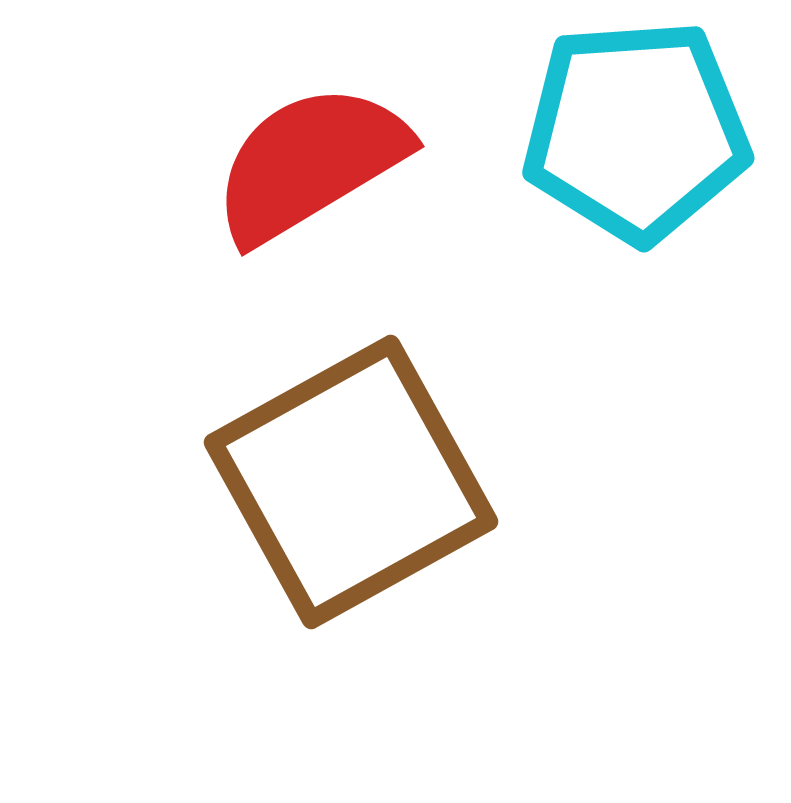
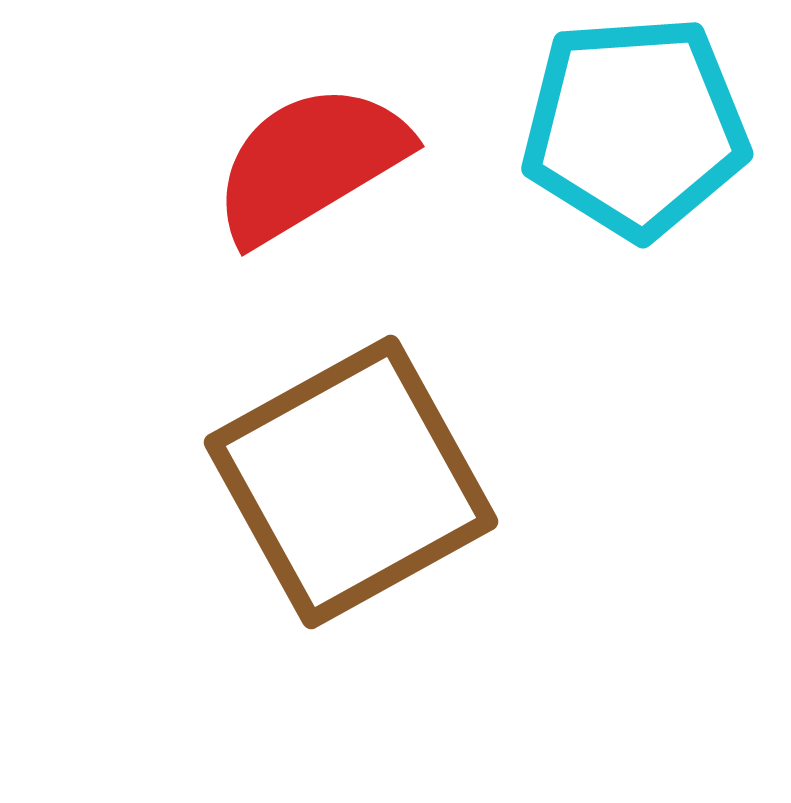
cyan pentagon: moved 1 px left, 4 px up
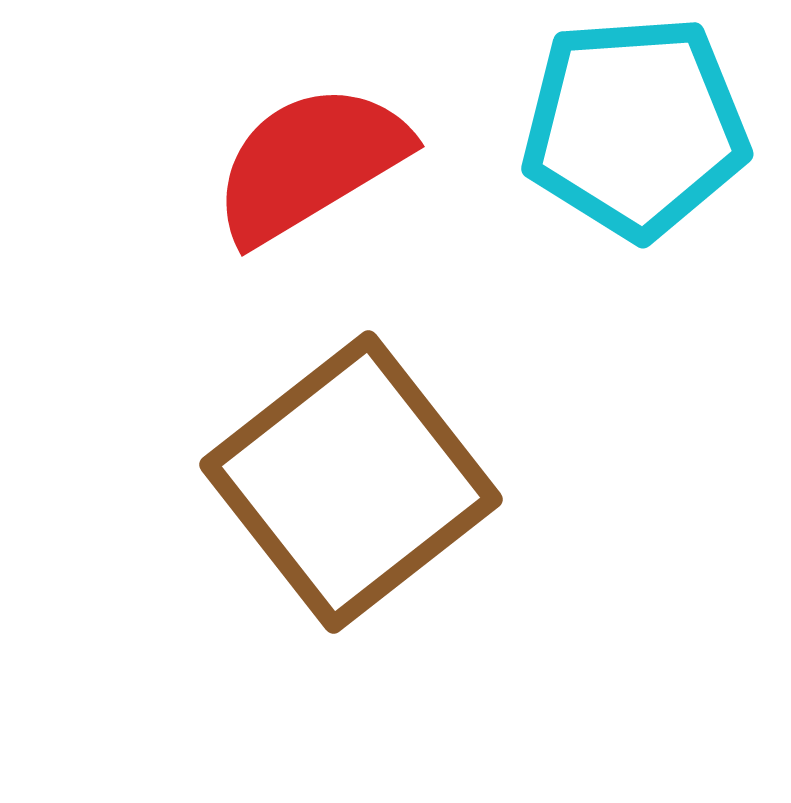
brown square: rotated 9 degrees counterclockwise
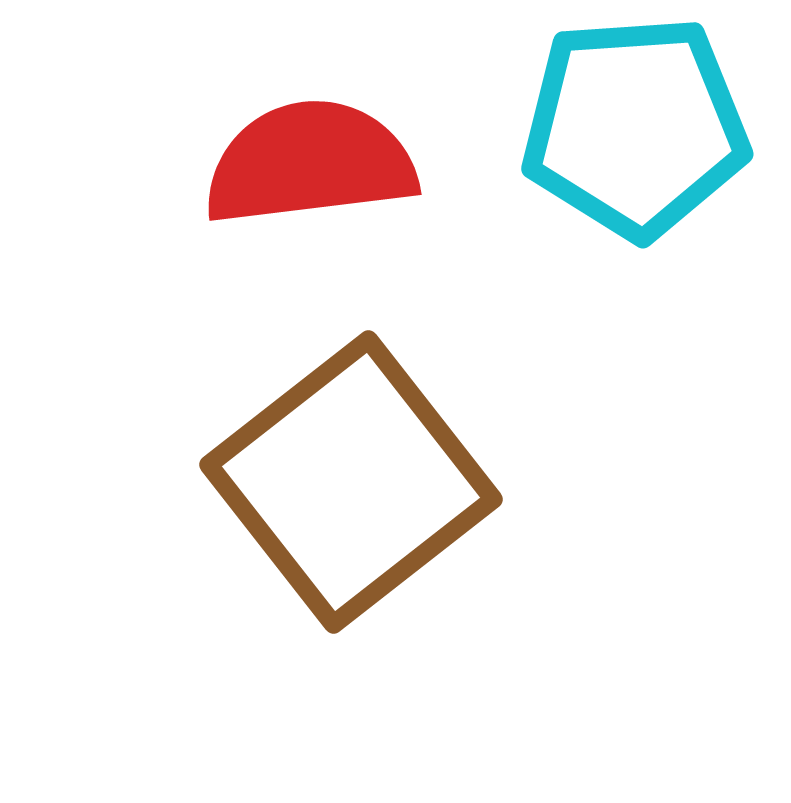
red semicircle: rotated 24 degrees clockwise
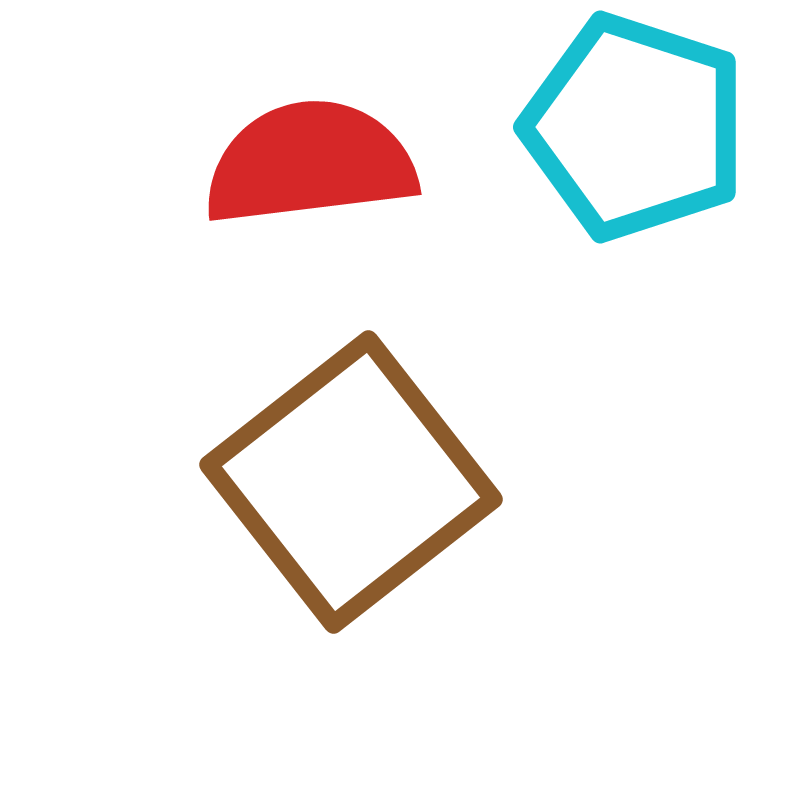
cyan pentagon: rotated 22 degrees clockwise
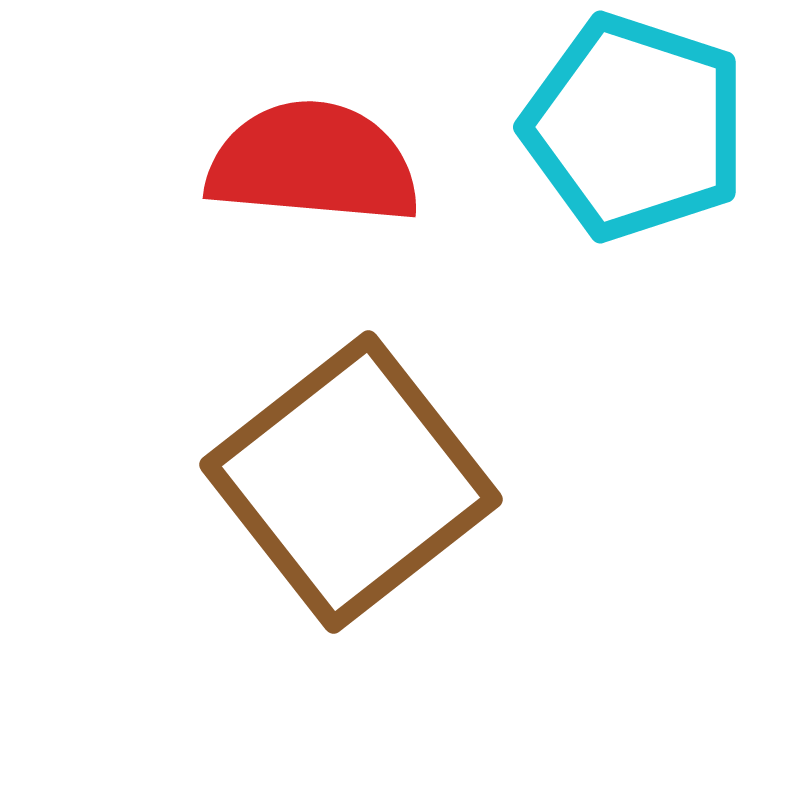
red semicircle: moved 3 px right; rotated 12 degrees clockwise
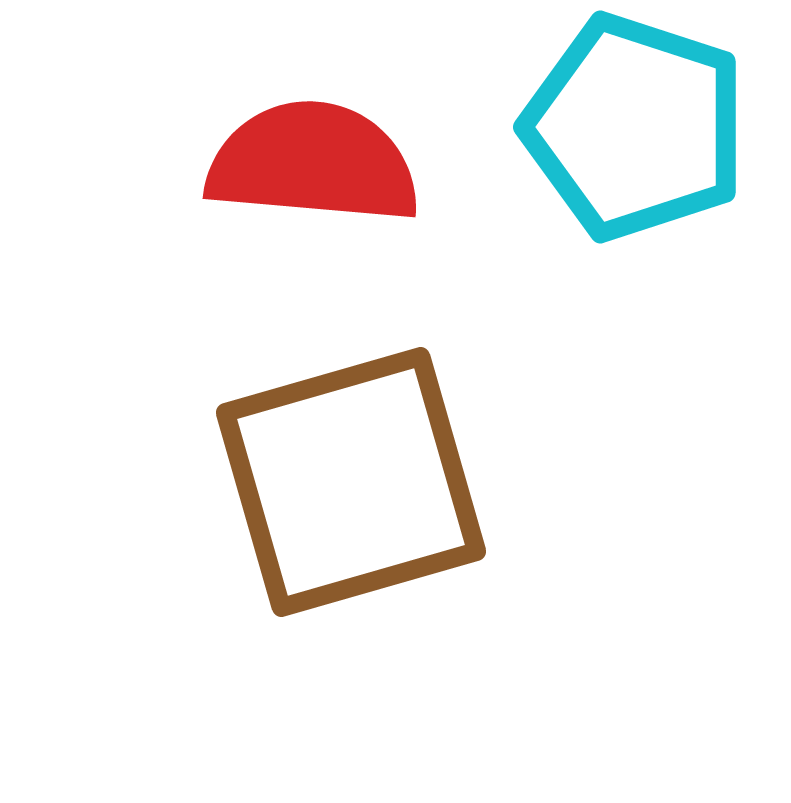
brown square: rotated 22 degrees clockwise
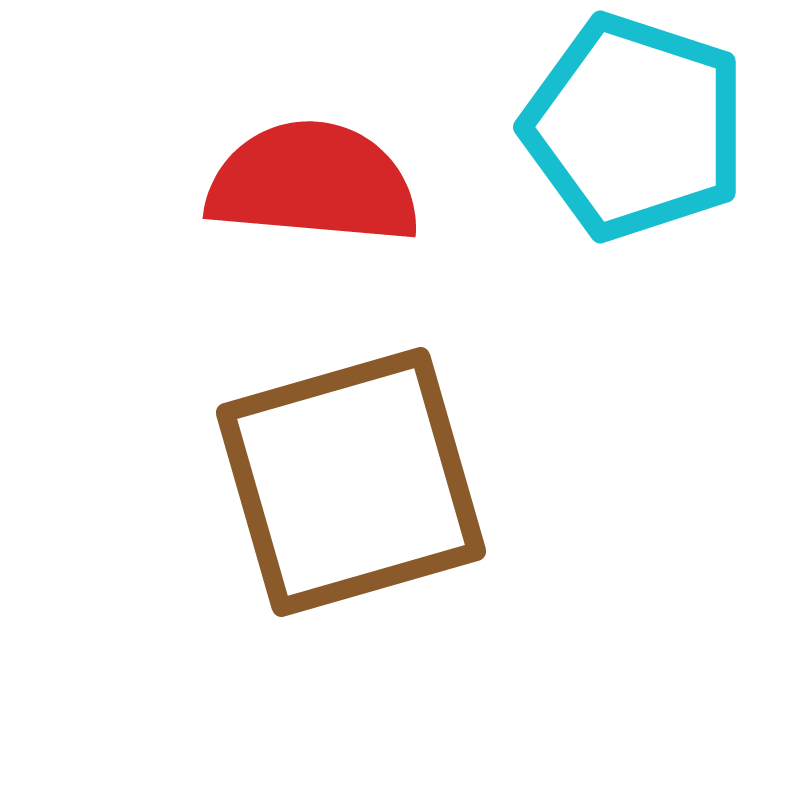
red semicircle: moved 20 px down
